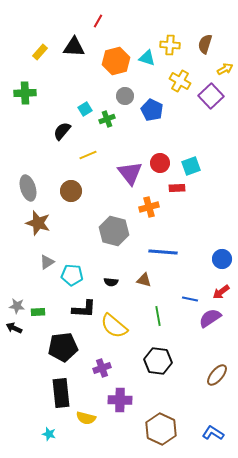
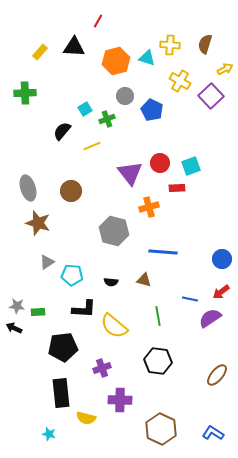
yellow line at (88, 155): moved 4 px right, 9 px up
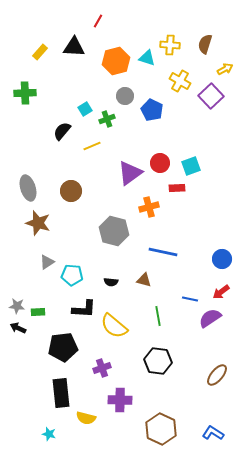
purple triangle at (130, 173): rotated 32 degrees clockwise
blue line at (163, 252): rotated 8 degrees clockwise
black arrow at (14, 328): moved 4 px right
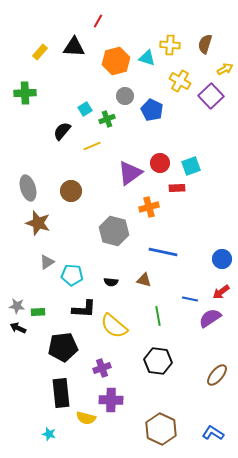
purple cross at (120, 400): moved 9 px left
